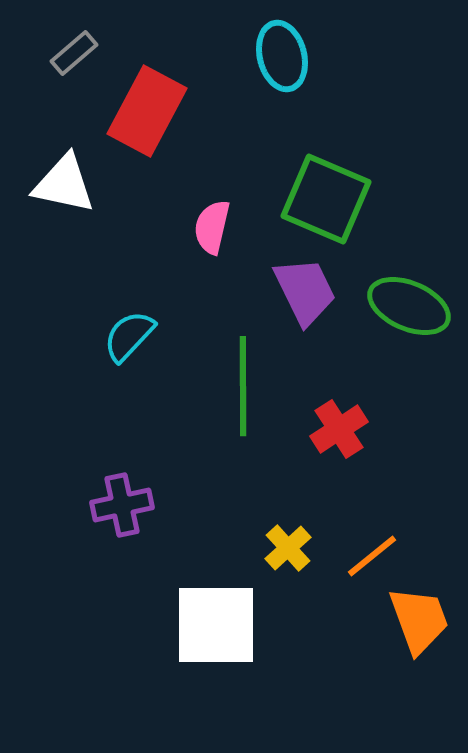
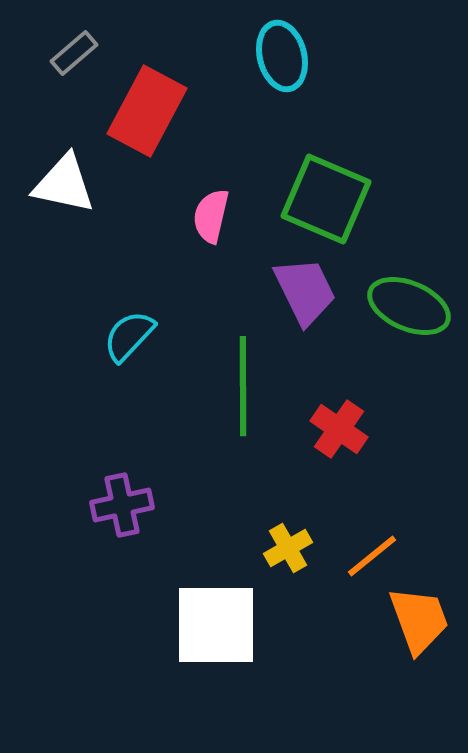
pink semicircle: moved 1 px left, 11 px up
red cross: rotated 22 degrees counterclockwise
yellow cross: rotated 12 degrees clockwise
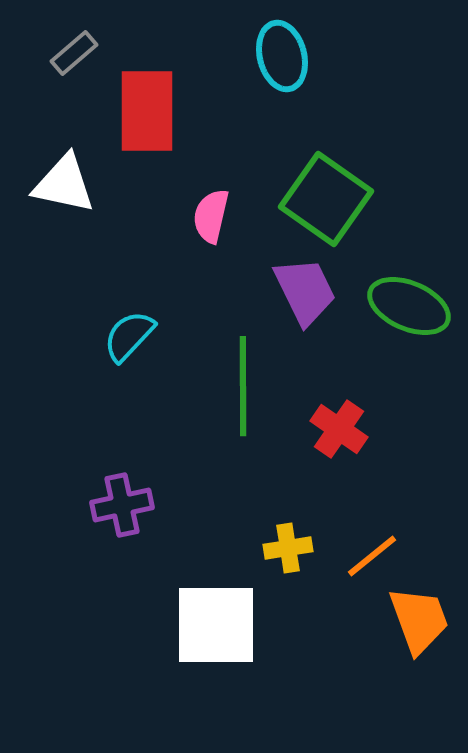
red rectangle: rotated 28 degrees counterclockwise
green square: rotated 12 degrees clockwise
yellow cross: rotated 21 degrees clockwise
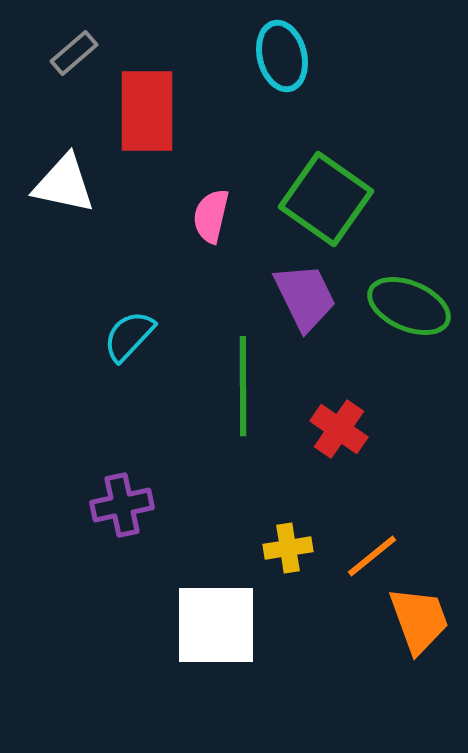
purple trapezoid: moved 6 px down
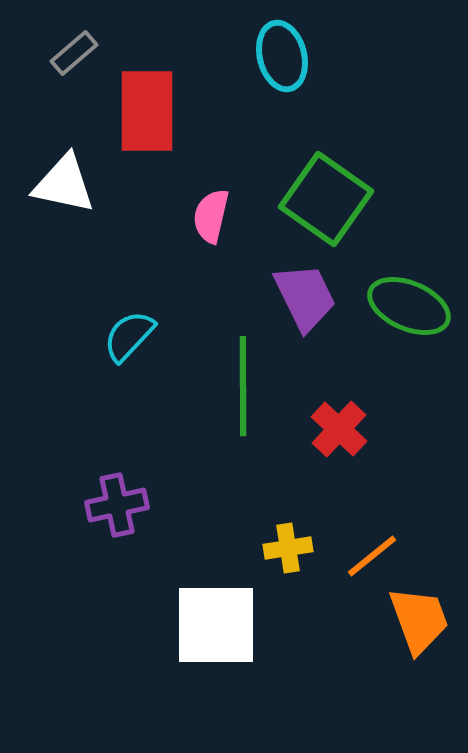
red cross: rotated 8 degrees clockwise
purple cross: moved 5 px left
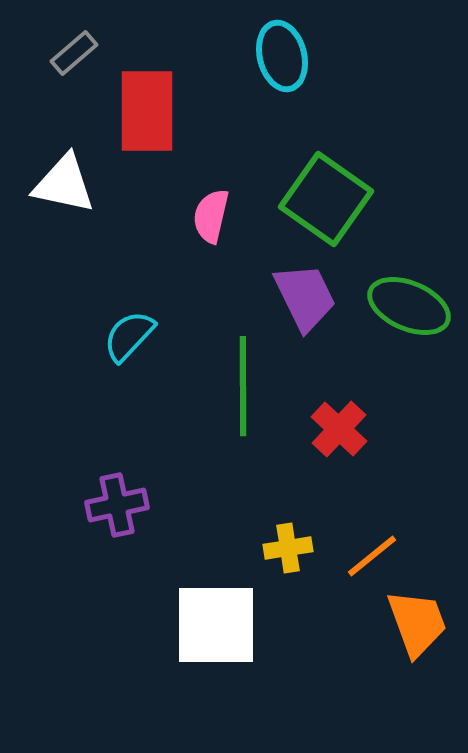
orange trapezoid: moved 2 px left, 3 px down
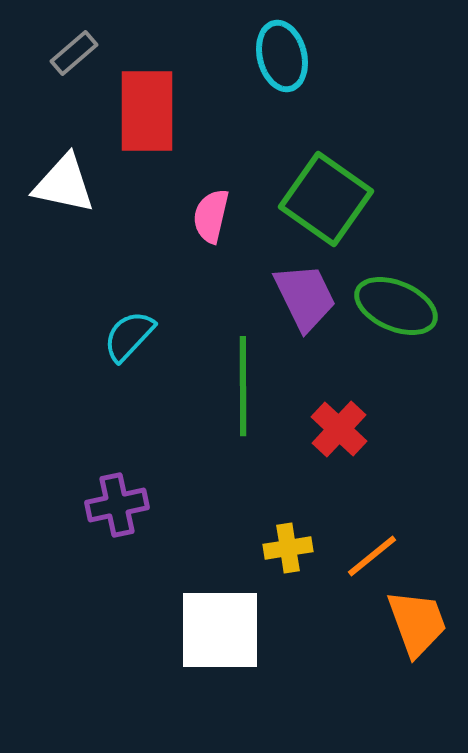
green ellipse: moved 13 px left
white square: moved 4 px right, 5 px down
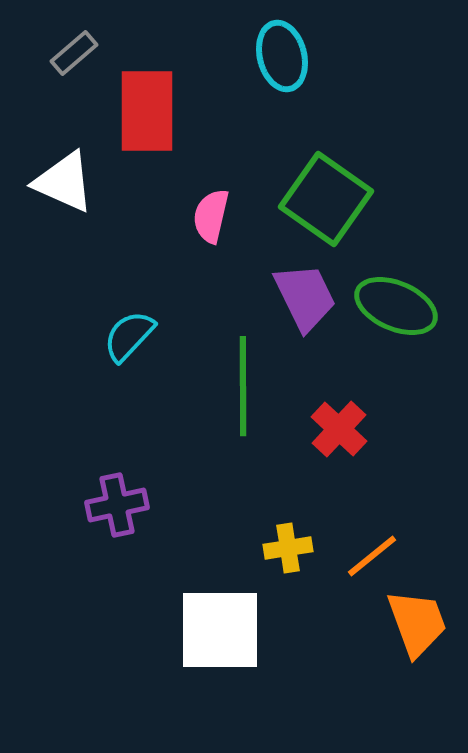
white triangle: moved 2 px up; rotated 12 degrees clockwise
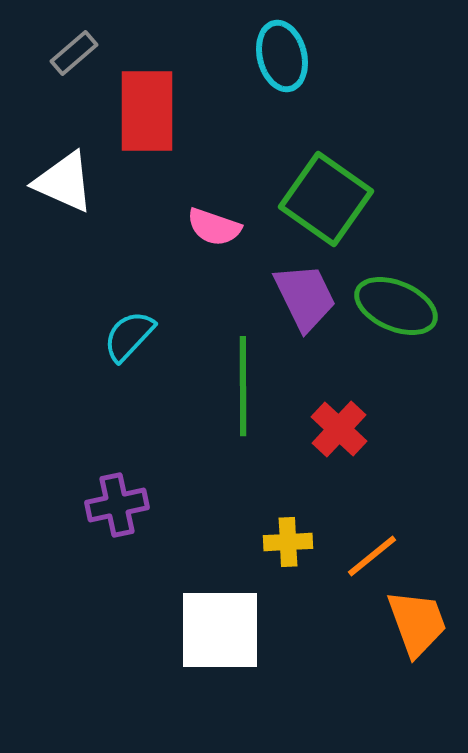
pink semicircle: moved 3 px right, 11 px down; rotated 84 degrees counterclockwise
yellow cross: moved 6 px up; rotated 6 degrees clockwise
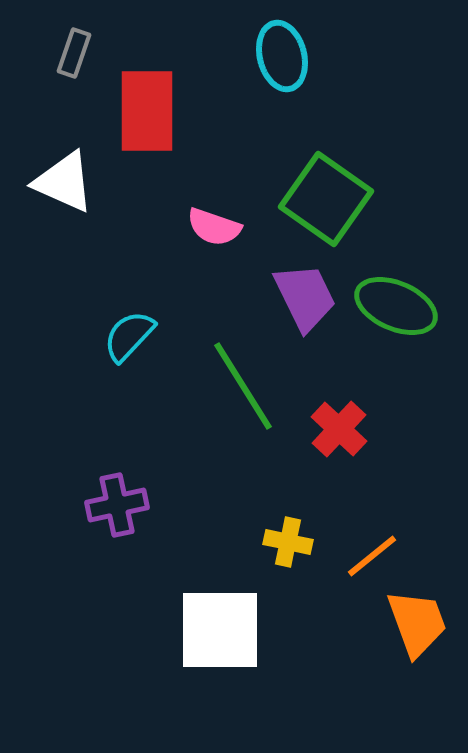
gray rectangle: rotated 30 degrees counterclockwise
green line: rotated 32 degrees counterclockwise
yellow cross: rotated 15 degrees clockwise
